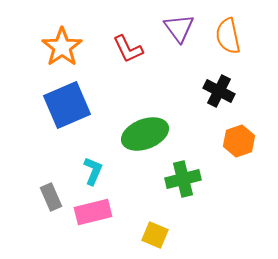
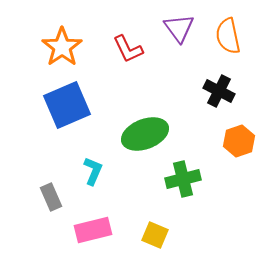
pink rectangle: moved 18 px down
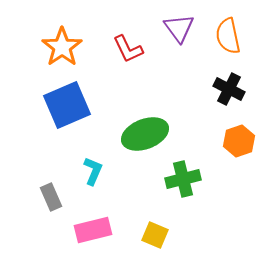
black cross: moved 10 px right, 2 px up
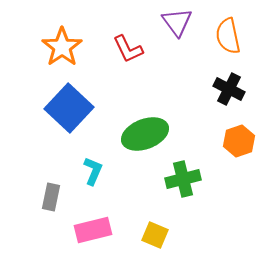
purple triangle: moved 2 px left, 6 px up
blue square: moved 2 px right, 3 px down; rotated 24 degrees counterclockwise
gray rectangle: rotated 36 degrees clockwise
